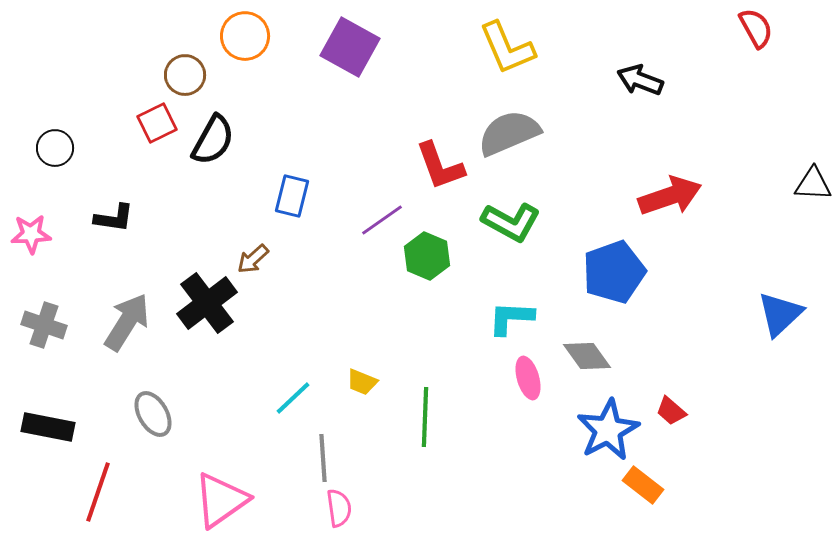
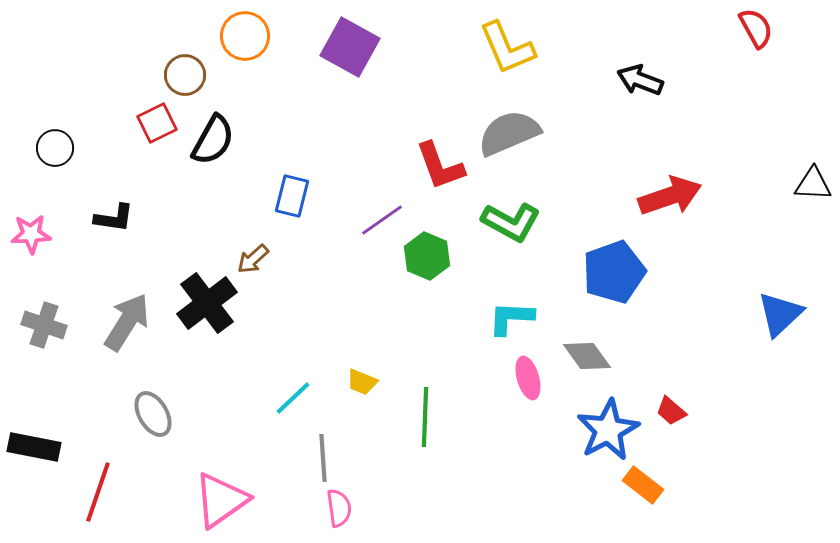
black rectangle: moved 14 px left, 20 px down
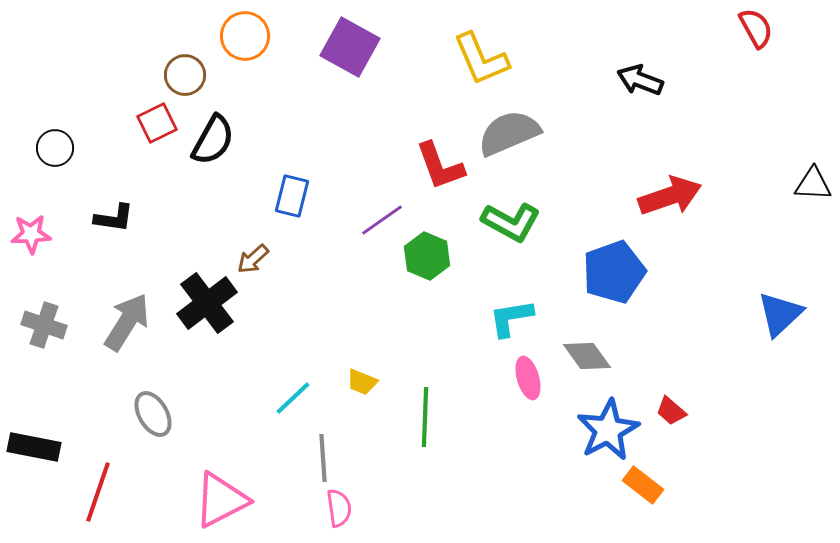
yellow L-shape: moved 26 px left, 11 px down
cyan L-shape: rotated 12 degrees counterclockwise
pink triangle: rotated 8 degrees clockwise
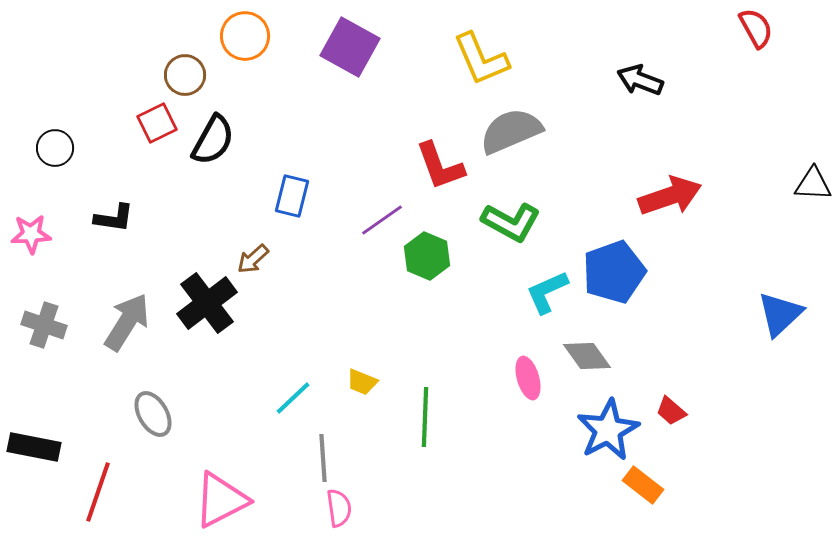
gray semicircle: moved 2 px right, 2 px up
cyan L-shape: moved 36 px right, 26 px up; rotated 15 degrees counterclockwise
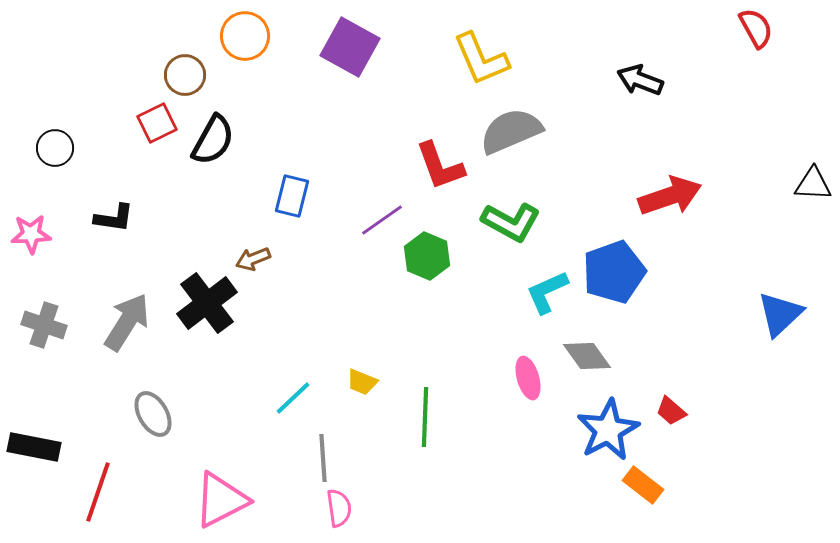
brown arrow: rotated 20 degrees clockwise
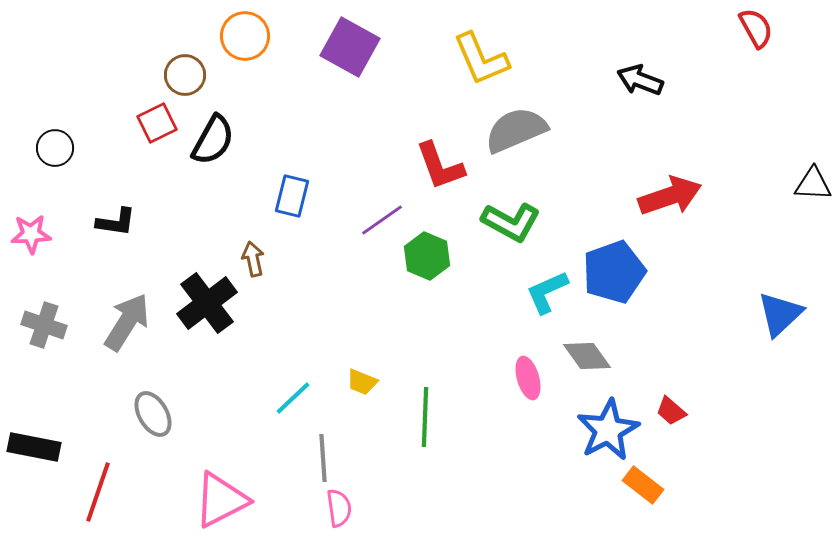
gray semicircle: moved 5 px right, 1 px up
black L-shape: moved 2 px right, 4 px down
brown arrow: rotated 100 degrees clockwise
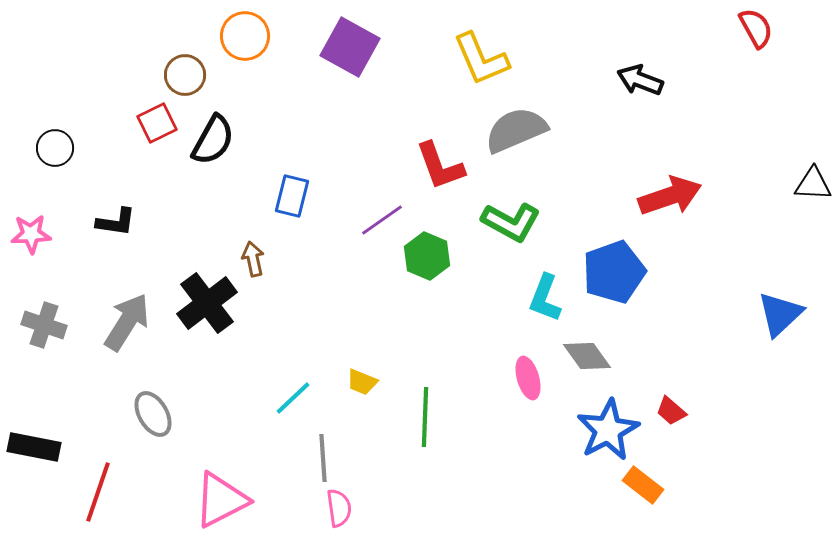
cyan L-shape: moved 2 px left, 6 px down; rotated 45 degrees counterclockwise
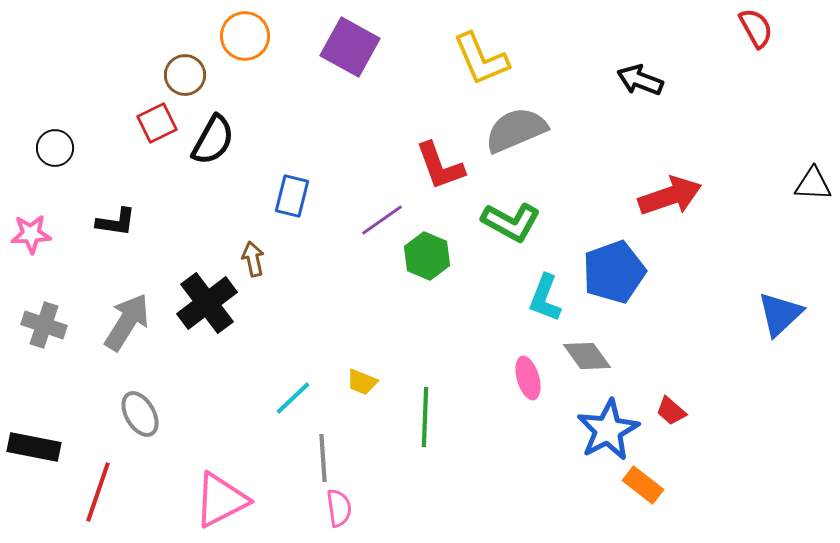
gray ellipse: moved 13 px left
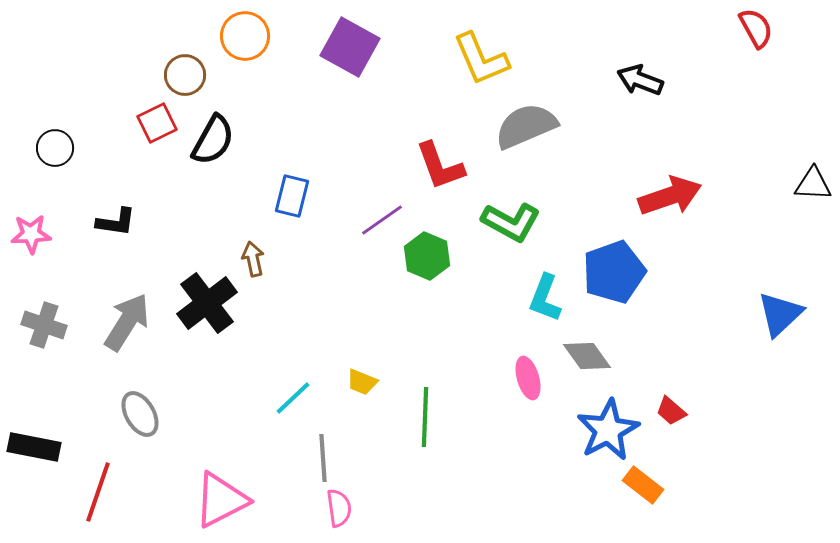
gray semicircle: moved 10 px right, 4 px up
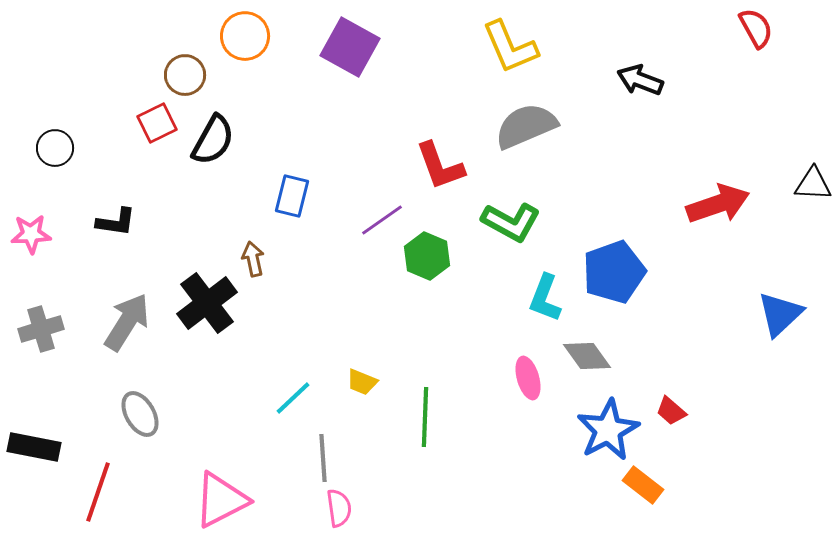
yellow L-shape: moved 29 px right, 12 px up
red arrow: moved 48 px right, 8 px down
gray cross: moved 3 px left, 4 px down; rotated 36 degrees counterclockwise
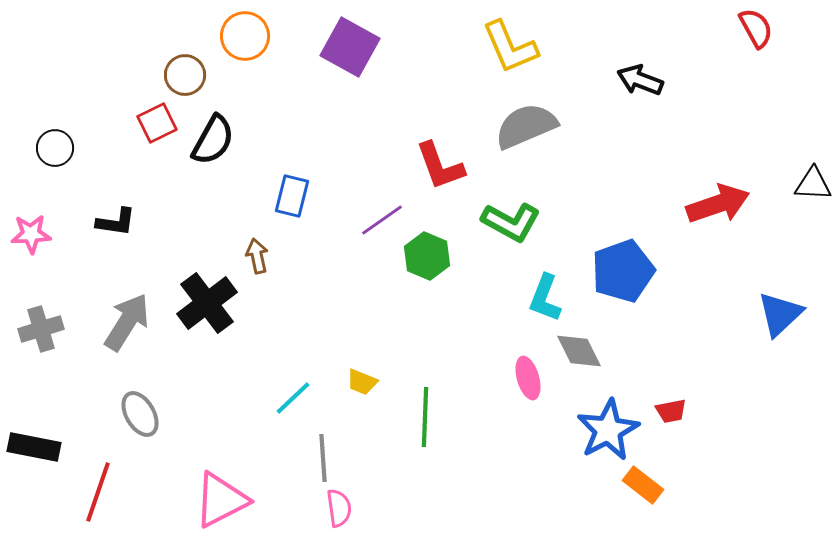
brown arrow: moved 4 px right, 3 px up
blue pentagon: moved 9 px right, 1 px up
gray diamond: moved 8 px left, 5 px up; rotated 9 degrees clockwise
red trapezoid: rotated 52 degrees counterclockwise
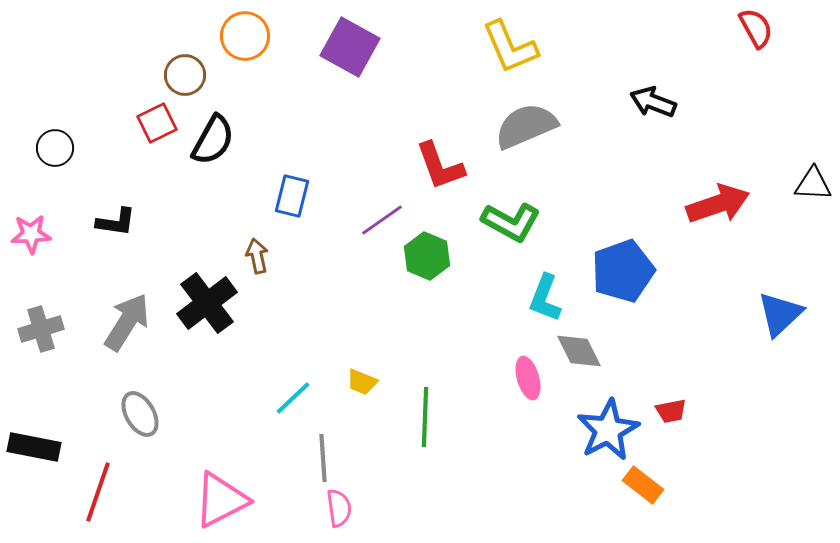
black arrow: moved 13 px right, 22 px down
